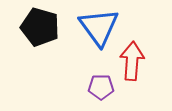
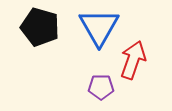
blue triangle: rotated 6 degrees clockwise
red arrow: moved 1 px right, 1 px up; rotated 15 degrees clockwise
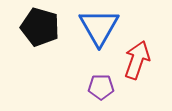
red arrow: moved 4 px right
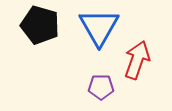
black pentagon: moved 2 px up
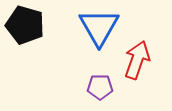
black pentagon: moved 15 px left
purple pentagon: moved 1 px left
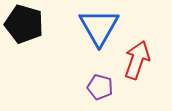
black pentagon: moved 1 px left, 1 px up
purple pentagon: rotated 15 degrees clockwise
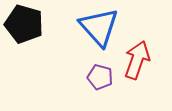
blue triangle: rotated 12 degrees counterclockwise
purple pentagon: moved 10 px up
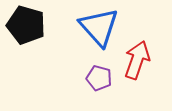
black pentagon: moved 2 px right, 1 px down
purple pentagon: moved 1 px left, 1 px down
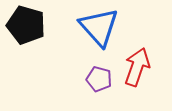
red arrow: moved 7 px down
purple pentagon: moved 1 px down
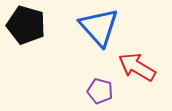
red arrow: rotated 78 degrees counterclockwise
purple pentagon: moved 1 px right, 12 px down
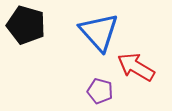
blue triangle: moved 5 px down
red arrow: moved 1 px left
